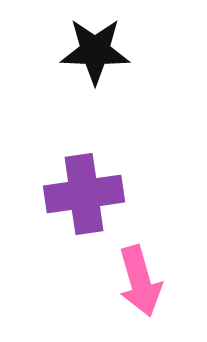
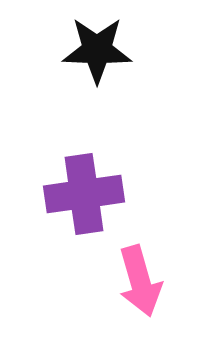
black star: moved 2 px right, 1 px up
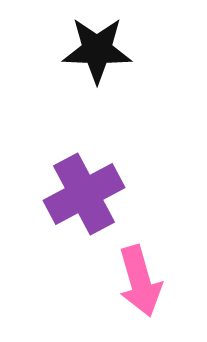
purple cross: rotated 20 degrees counterclockwise
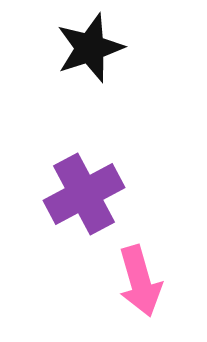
black star: moved 7 px left, 2 px up; rotated 20 degrees counterclockwise
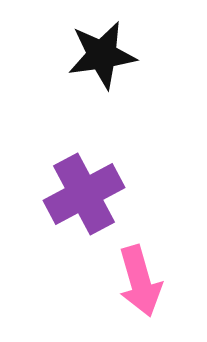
black star: moved 12 px right, 7 px down; rotated 10 degrees clockwise
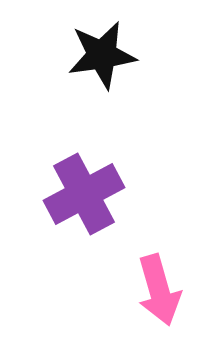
pink arrow: moved 19 px right, 9 px down
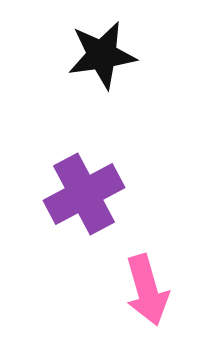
pink arrow: moved 12 px left
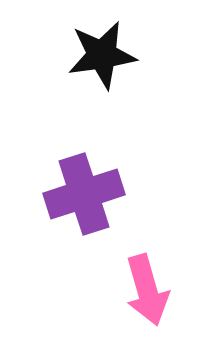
purple cross: rotated 10 degrees clockwise
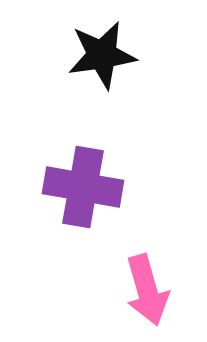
purple cross: moved 1 px left, 7 px up; rotated 28 degrees clockwise
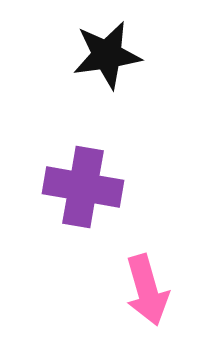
black star: moved 5 px right
